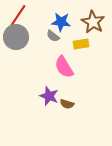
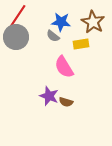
brown semicircle: moved 1 px left, 2 px up
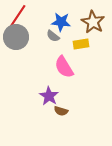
purple star: rotated 12 degrees clockwise
brown semicircle: moved 5 px left, 9 px down
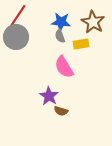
gray semicircle: moved 7 px right; rotated 32 degrees clockwise
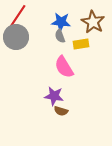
purple star: moved 5 px right; rotated 24 degrees counterclockwise
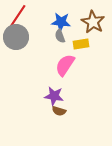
pink semicircle: moved 1 px right, 2 px up; rotated 65 degrees clockwise
brown semicircle: moved 2 px left
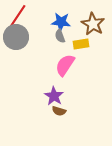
brown star: moved 2 px down
purple star: rotated 24 degrees clockwise
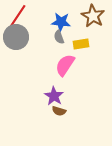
brown star: moved 8 px up
gray semicircle: moved 1 px left, 1 px down
